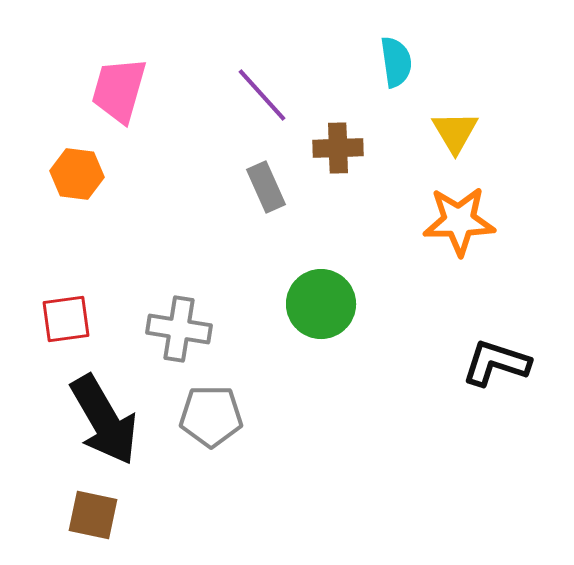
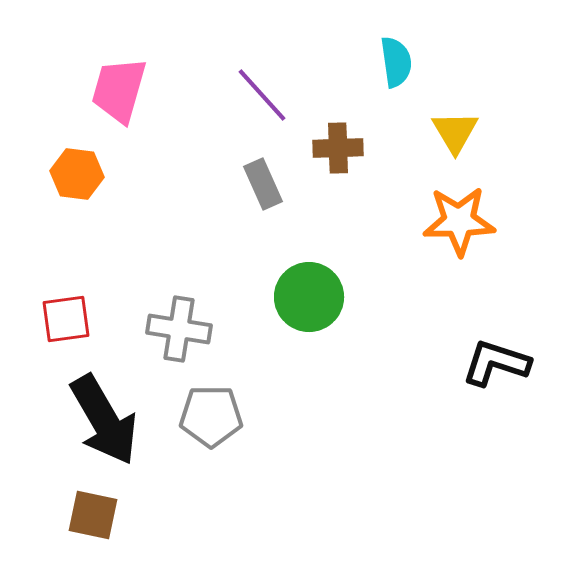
gray rectangle: moved 3 px left, 3 px up
green circle: moved 12 px left, 7 px up
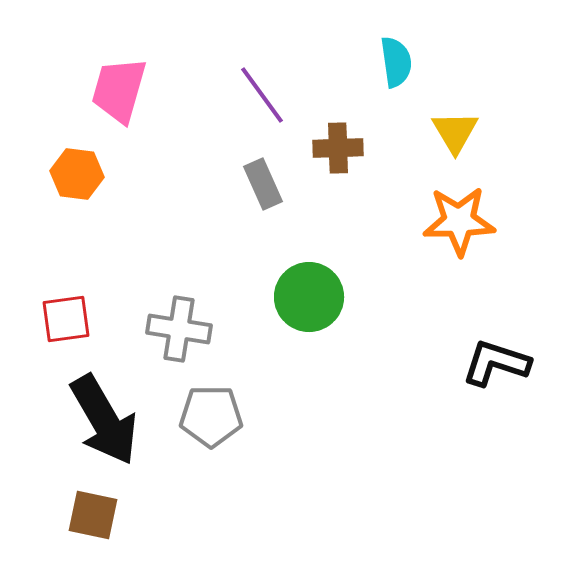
purple line: rotated 6 degrees clockwise
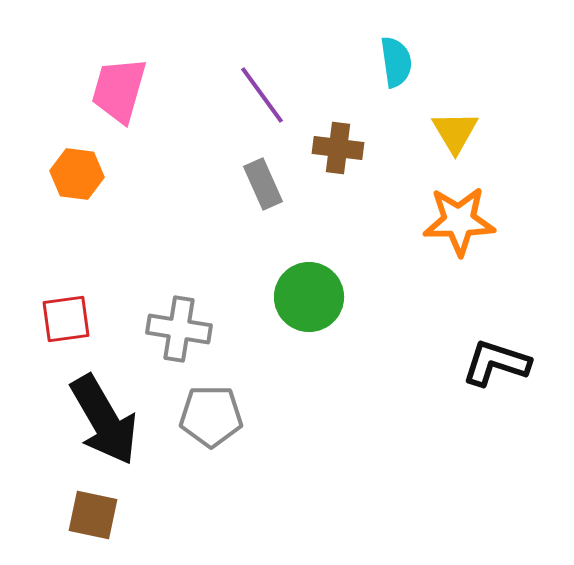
brown cross: rotated 9 degrees clockwise
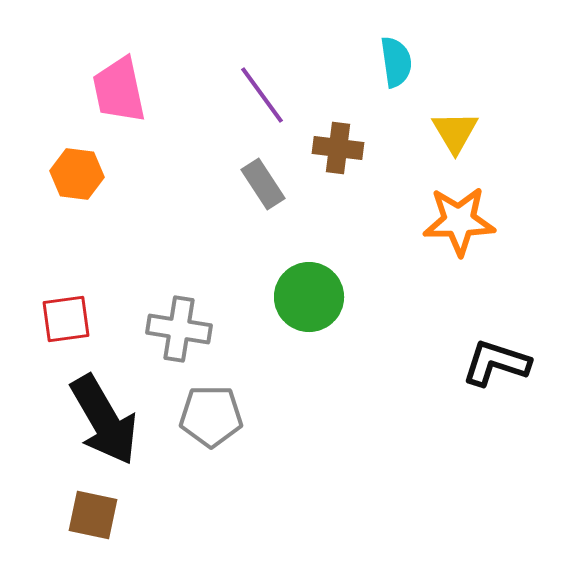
pink trapezoid: rotated 28 degrees counterclockwise
gray rectangle: rotated 9 degrees counterclockwise
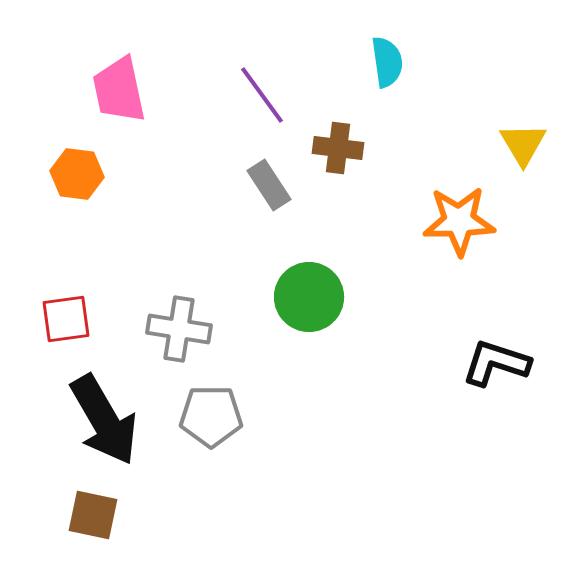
cyan semicircle: moved 9 px left
yellow triangle: moved 68 px right, 12 px down
gray rectangle: moved 6 px right, 1 px down
